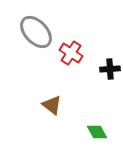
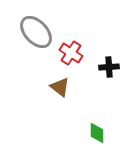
black cross: moved 1 px left, 2 px up
brown triangle: moved 8 px right, 18 px up
green diamond: moved 1 px down; rotated 30 degrees clockwise
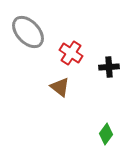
gray ellipse: moved 8 px left
green diamond: moved 9 px right, 1 px down; rotated 35 degrees clockwise
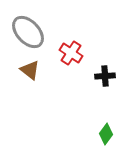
black cross: moved 4 px left, 9 px down
brown triangle: moved 30 px left, 17 px up
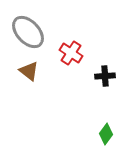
brown triangle: moved 1 px left, 1 px down
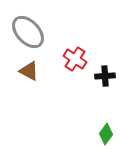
red cross: moved 4 px right, 6 px down
brown triangle: rotated 10 degrees counterclockwise
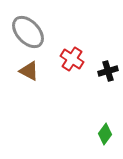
red cross: moved 3 px left
black cross: moved 3 px right, 5 px up; rotated 12 degrees counterclockwise
green diamond: moved 1 px left
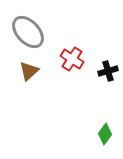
brown triangle: rotated 50 degrees clockwise
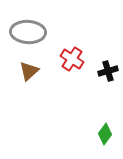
gray ellipse: rotated 44 degrees counterclockwise
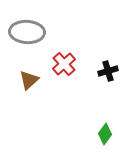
gray ellipse: moved 1 px left
red cross: moved 8 px left, 5 px down; rotated 15 degrees clockwise
brown triangle: moved 9 px down
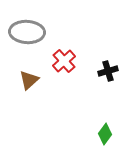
red cross: moved 3 px up
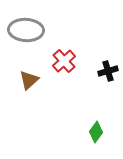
gray ellipse: moved 1 px left, 2 px up
green diamond: moved 9 px left, 2 px up
